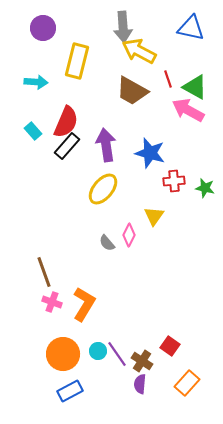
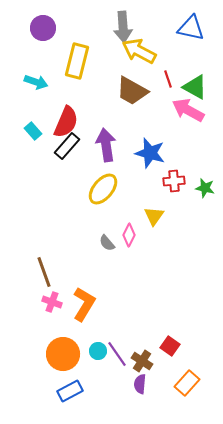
cyan arrow: rotated 15 degrees clockwise
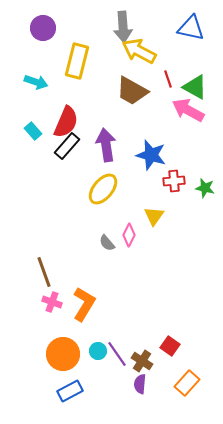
blue star: moved 1 px right, 2 px down
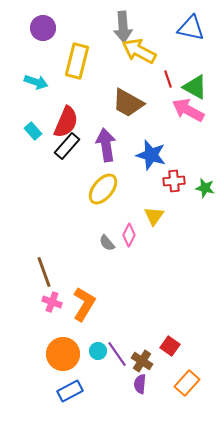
brown trapezoid: moved 4 px left, 12 px down
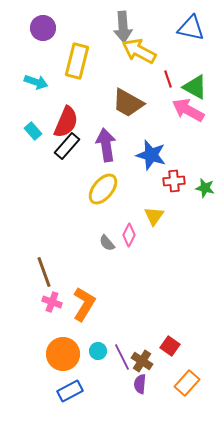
purple line: moved 5 px right, 3 px down; rotated 8 degrees clockwise
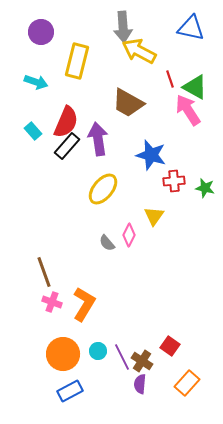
purple circle: moved 2 px left, 4 px down
red line: moved 2 px right
pink arrow: rotated 28 degrees clockwise
purple arrow: moved 8 px left, 6 px up
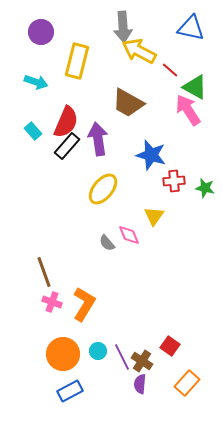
red line: moved 9 px up; rotated 30 degrees counterclockwise
pink diamond: rotated 50 degrees counterclockwise
